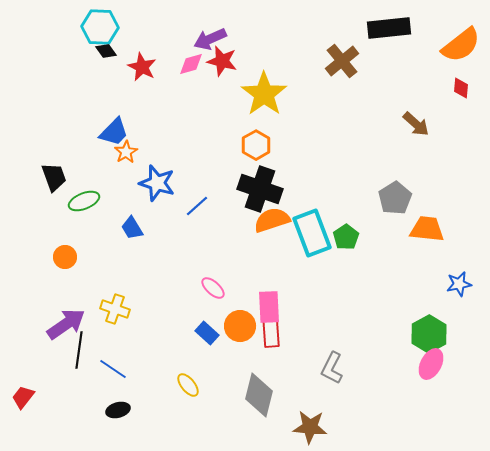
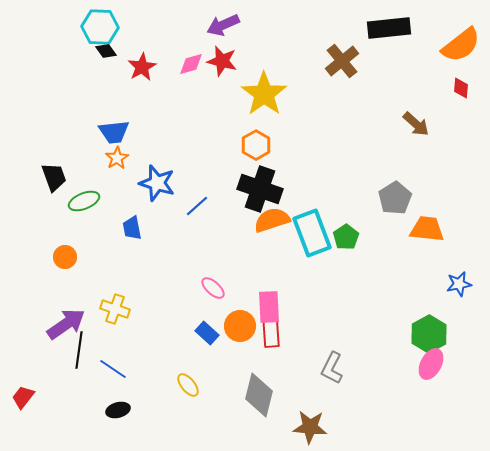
purple arrow at (210, 39): moved 13 px right, 14 px up
red star at (142, 67): rotated 16 degrees clockwise
blue trapezoid at (114, 132): rotated 40 degrees clockwise
orange star at (126, 152): moved 9 px left, 6 px down
blue trapezoid at (132, 228): rotated 20 degrees clockwise
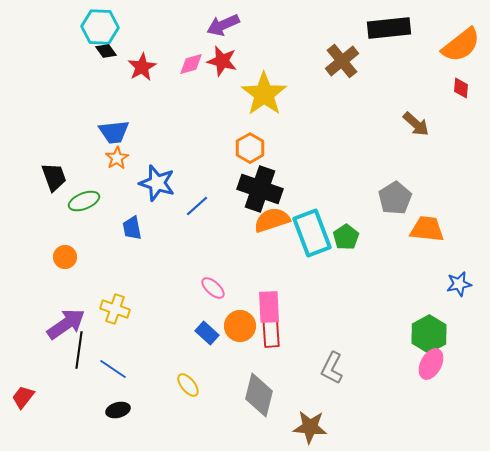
orange hexagon at (256, 145): moved 6 px left, 3 px down
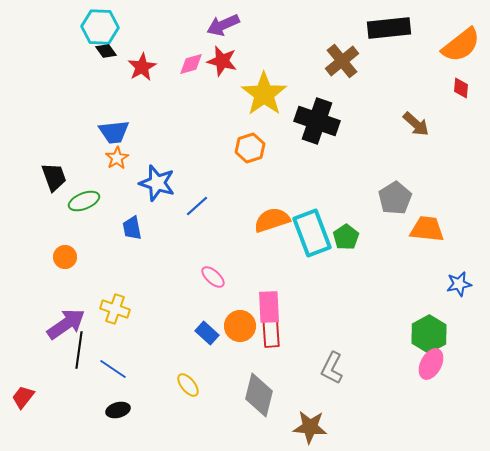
orange hexagon at (250, 148): rotated 12 degrees clockwise
black cross at (260, 189): moved 57 px right, 68 px up
pink ellipse at (213, 288): moved 11 px up
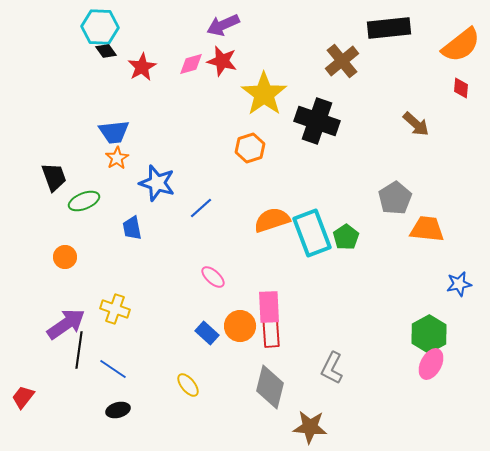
blue line at (197, 206): moved 4 px right, 2 px down
gray diamond at (259, 395): moved 11 px right, 8 px up
